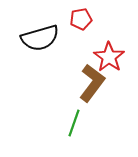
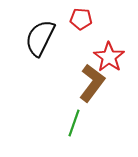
red pentagon: rotated 15 degrees clockwise
black semicircle: rotated 132 degrees clockwise
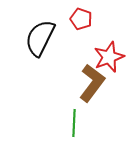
red pentagon: rotated 15 degrees clockwise
red star: rotated 16 degrees clockwise
green line: rotated 16 degrees counterclockwise
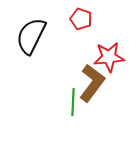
black semicircle: moved 9 px left, 2 px up
red star: rotated 16 degrees clockwise
green line: moved 1 px left, 21 px up
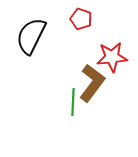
red star: moved 3 px right
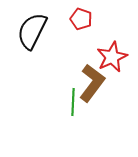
black semicircle: moved 1 px right, 5 px up
red star: rotated 20 degrees counterclockwise
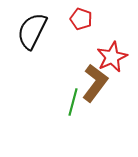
brown L-shape: moved 3 px right
green line: rotated 12 degrees clockwise
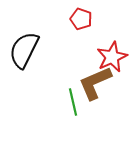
black semicircle: moved 8 px left, 19 px down
brown L-shape: rotated 150 degrees counterclockwise
green line: rotated 28 degrees counterclockwise
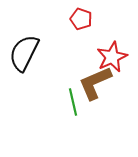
black semicircle: moved 3 px down
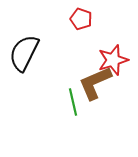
red star: moved 1 px right, 3 px down; rotated 8 degrees clockwise
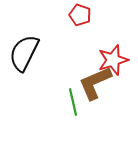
red pentagon: moved 1 px left, 4 px up
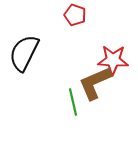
red pentagon: moved 5 px left
red star: rotated 20 degrees clockwise
